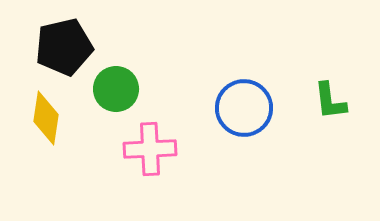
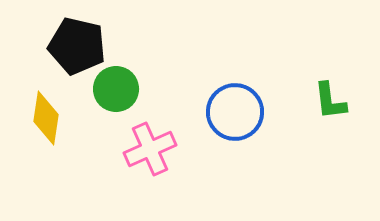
black pentagon: moved 13 px right, 1 px up; rotated 26 degrees clockwise
blue circle: moved 9 px left, 4 px down
pink cross: rotated 21 degrees counterclockwise
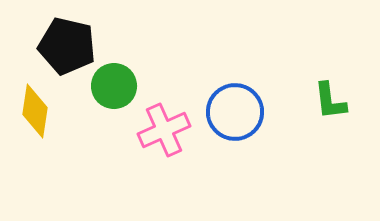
black pentagon: moved 10 px left
green circle: moved 2 px left, 3 px up
yellow diamond: moved 11 px left, 7 px up
pink cross: moved 14 px right, 19 px up
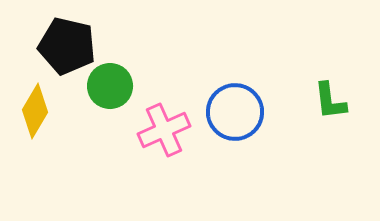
green circle: moved 4 px left
yellow diamond: rotated 22 degrees clockwise
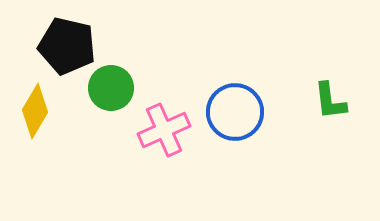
green circle: moved 1 px right, 2 px down
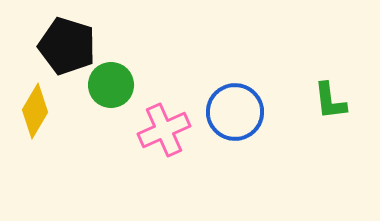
black pentagon: rotated 4 degrees clockwise
green circle: moved 3 px up
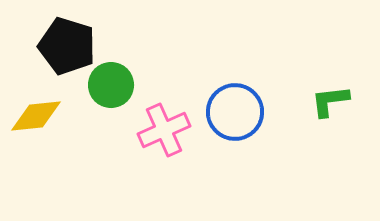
green L-shape: rotated 90 degrees clockwise
yellow diamond: moved 1 px right, 5 px down; rotated 54 degrees clockwise
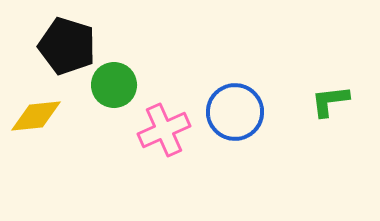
green circle: moved 3 px right
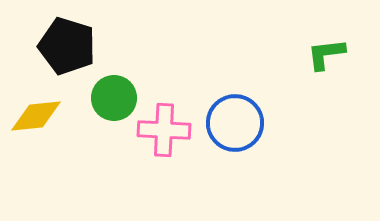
green circle: moved 13 px down
green L-shape: moved 4 px left, 47 px up
blue circle: moved 11 px down
pink cross: rotated 27 degrees clockwise
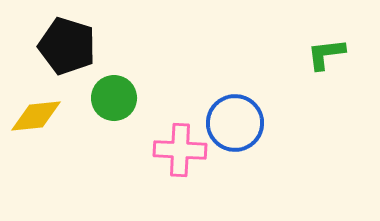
pink cross: moved 16 px right, 20 px down
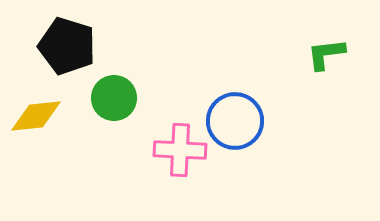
blue circle: moved 2 px up
